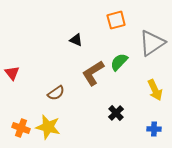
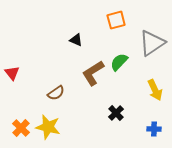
orange cross: rotated 24 degrees clockwise
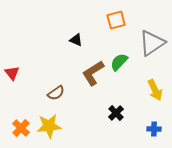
yellow star: moved 1 px right, 1 px up; rotated 20 degrees counterclockwise
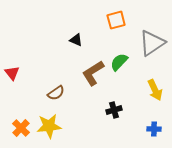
black cross: moved 2 px left, 3 px up; rotated 28 degrees clockwise
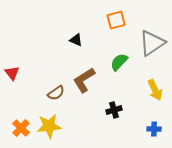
brown L-shape: moved 9 px left, 7 px down
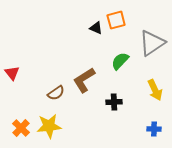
black triangle: moved 20 px right, 12 px up
green semicircle: moved 1 px right, 1 px up
black cross: moved 8 px up; rotated 14 degrees clockwise
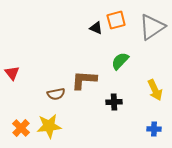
gray triangle: moved 16 px up
brown L-shape: rotated 36 degrees clockwise
brown semicircle: moved 1 px down; rotated 24 degrees clockwise
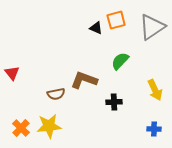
brown L-shape: rotated 16 degrees clockwise
